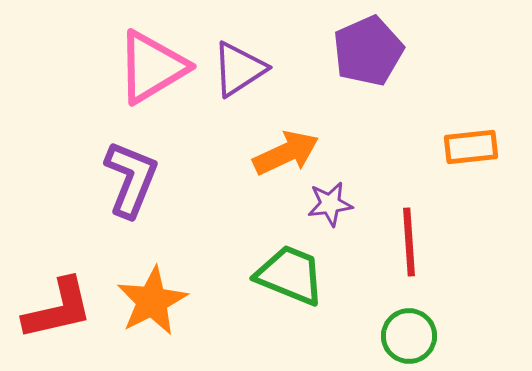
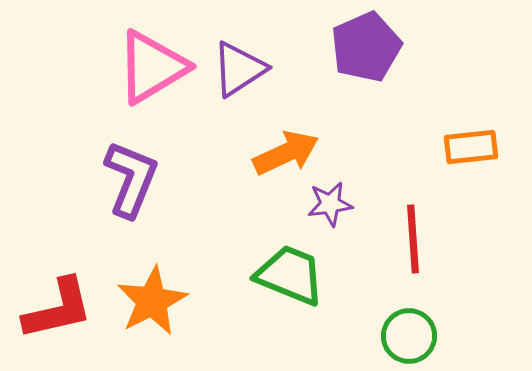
purple pentagon: moved 2 px left, 4 px up
red line: moved 4 px right, 3 px up
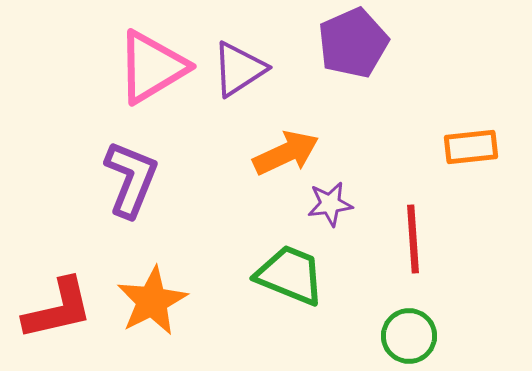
purple pentagon: moved 13 px left, 4 px up
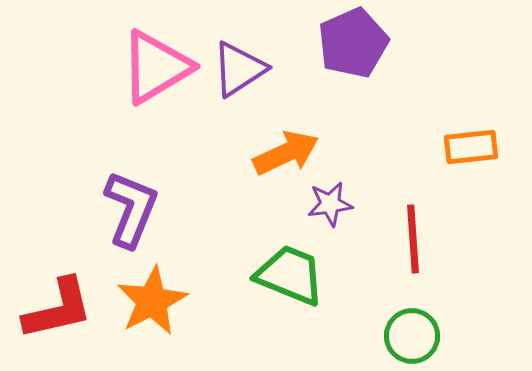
pink triangle: moved 4 px right
purple L-shape: moved 30 px down
green circle: moved 3 px right
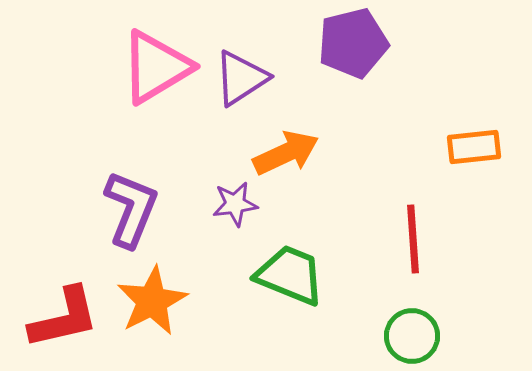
purple pentagon: rotated 10 degrees clockwise
purple triangle: moved 2 px right, 9 px down
orange rectangle: moved 3 px right
purple star: moved 95 px left
red L-shape: moved 6 px right, 9 px down
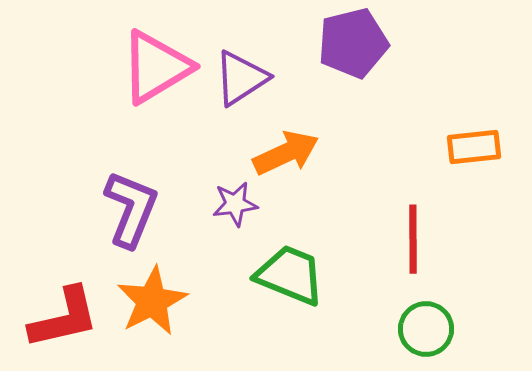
red line: rotated 4 degrees clockwise
green circle: moved 14 px right, 7 px up
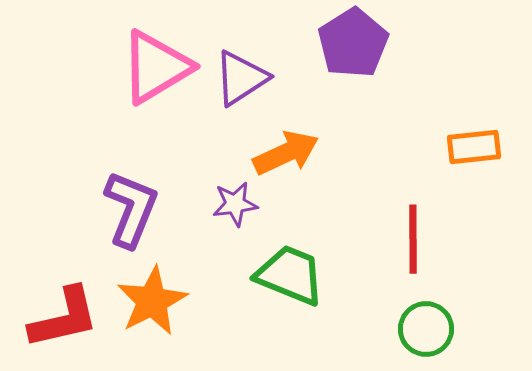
purple pentagon: rotated 18 degrees counterclockwise
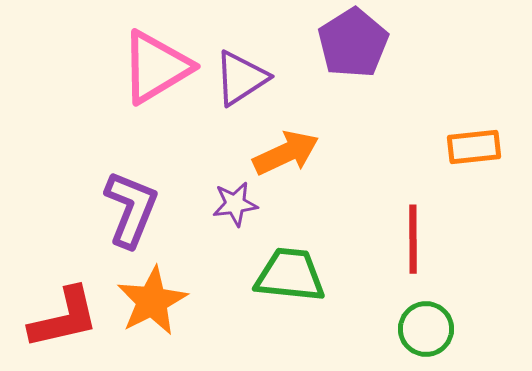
green trapezoid: rotated 16 degrees counterclockwise
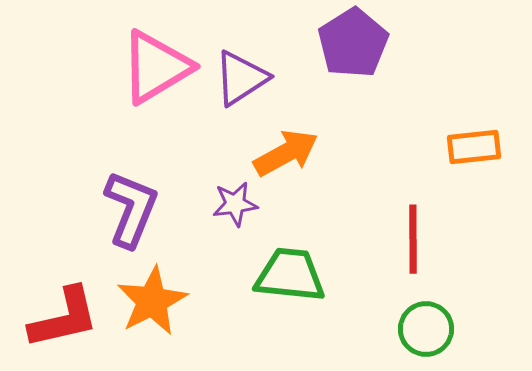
orange arrow: rotated 4 degrees counterclockwise
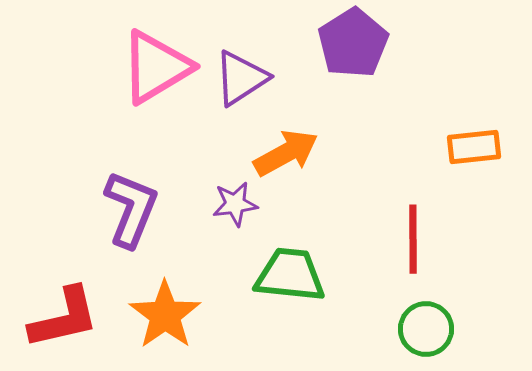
orange star: moved 13 px right, 14 px down; rotated 8 degrees counterclockwise
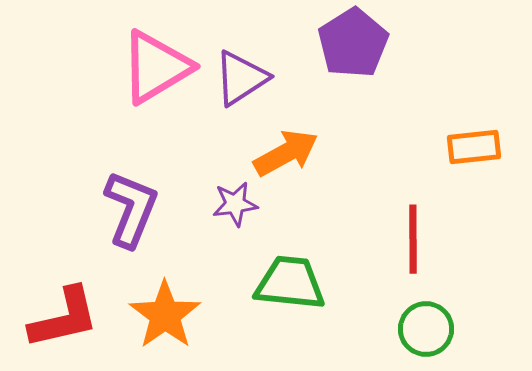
green trapezoid: moved 8 px down
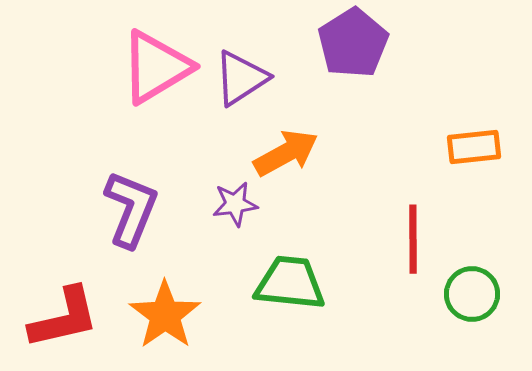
green circle: moved 46 px right, 35 px up
